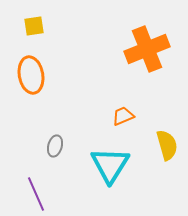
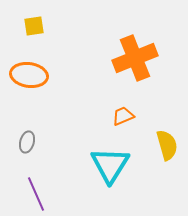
orange cross: moved 12 px left, 9 px down
orange ellipse: moved 2 px left; rotated 72 degrees counterclockwise
gray ellipse: moved 28 px left, 4 px up
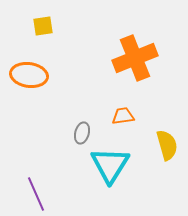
yellow square: moved 9 px right
orange trapezoid: rotated 15 degrees clockwise
gray ellipse: moved 55 px right, 9 px up
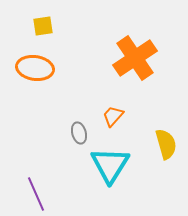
orange cross: rotated 12 degrees counterclockwise
orange ellipse: moved 6 px right, 7 px up
orange trapezoid: moved 10 px left; rotated 40 degrees counterclockwise
gray ellipse: moved 3 px left; rotated 30 degrees counterclockwise
yellow semicircle: moved 1 px left, 1 px up
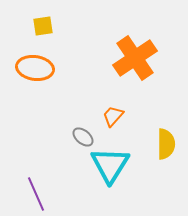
gray ellipse: moved 4 px right, 4 px down; rotated 35 degrees counterclockwise
yellow semicircle: rotated 16 degrees clockwise
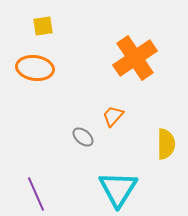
cyan triangle: moved 8 px right, 24 px down
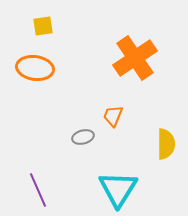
orange trapezoid: rotated 20 degrees counterclockwise
gray ellipse: rotated 55 degrees counterclockwise
purple line: moved 2 px right, 4 px up
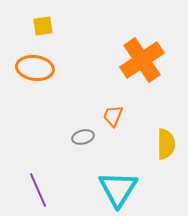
orange cross: moved 7 px right, 2 px down
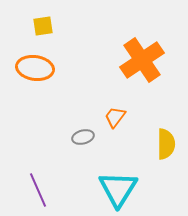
orange trapezoid: moved 2 px right, 1 px down; rotated 15 degrees clockwise
